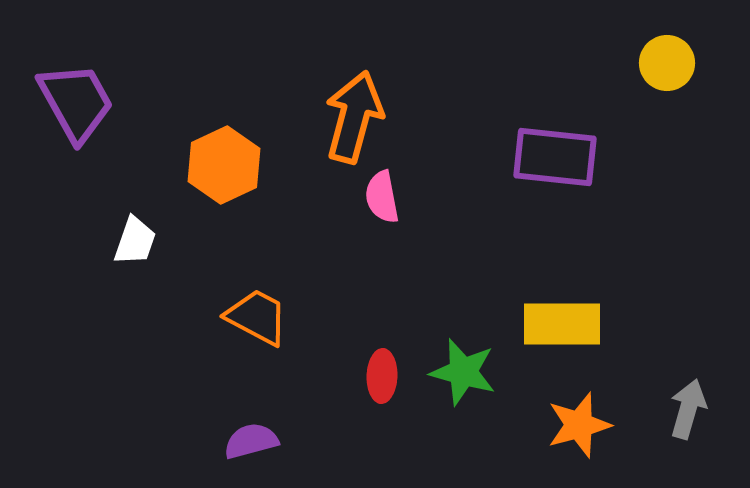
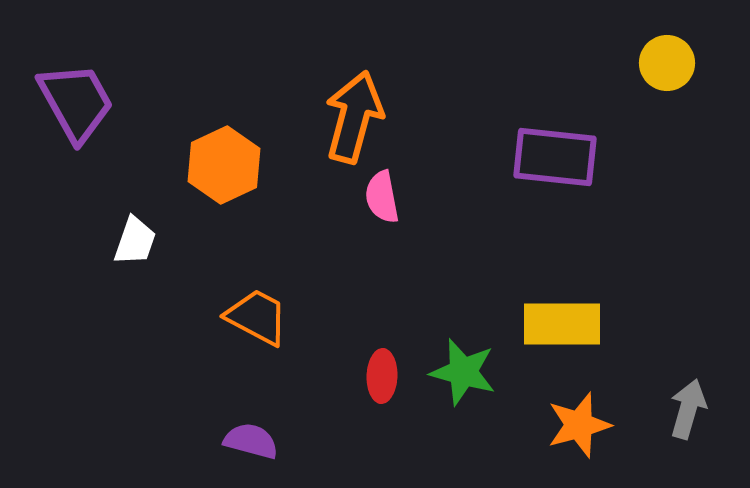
purple semicircle: rotated 30 degrees clockwise
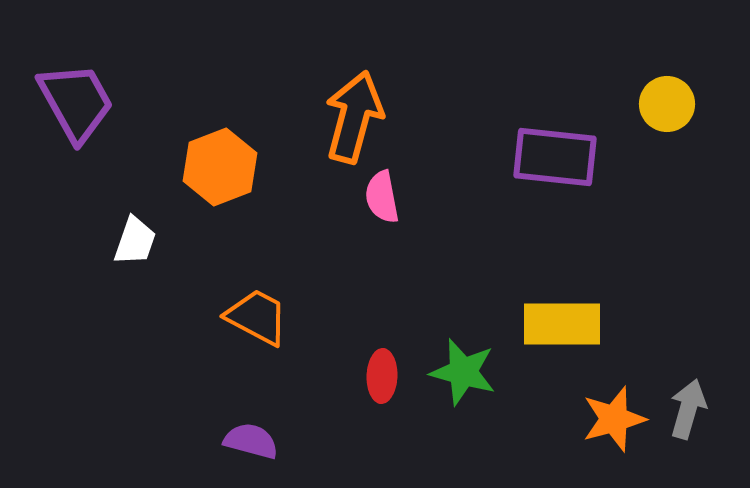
yellow circle: moved 41 px down
orange hexagon: moved 4 px left, 2 px down; rotated 4 degrees clockwise
orange star: moved 35 px right, 6 px up
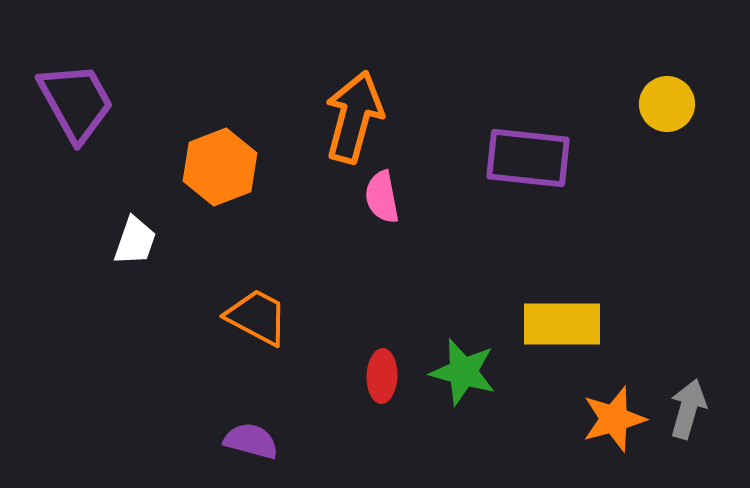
purple rectangle: moved 27 px left, 1 px down
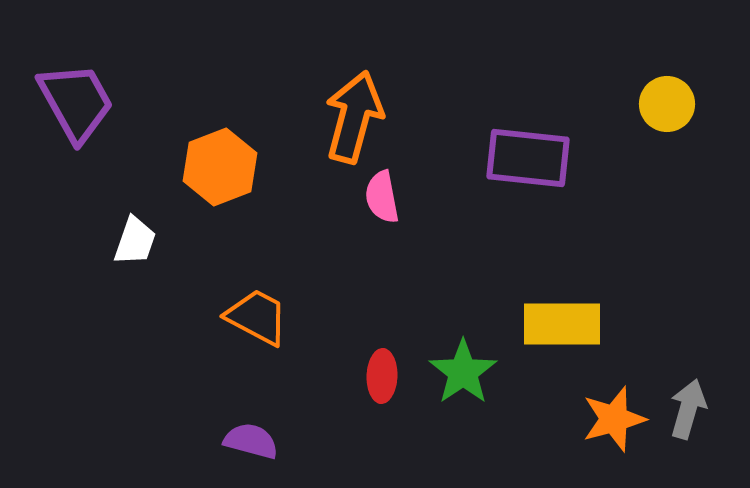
green star: rotated 22 degrees clockwise
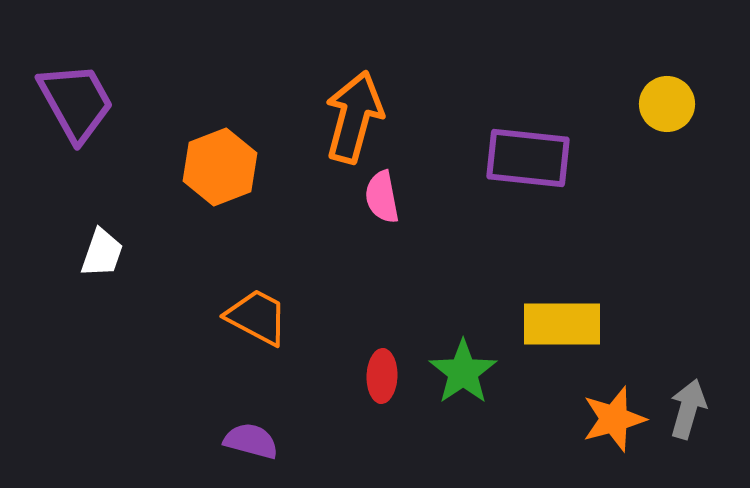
white trapezoid: moved 33 px left, 12 px down
